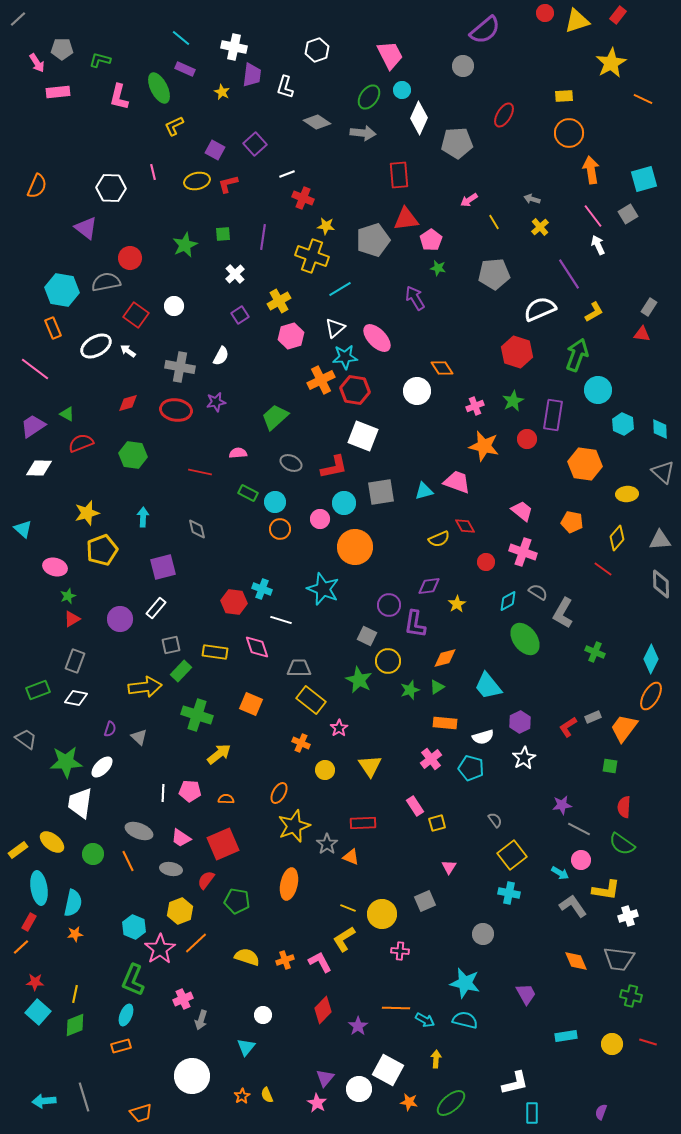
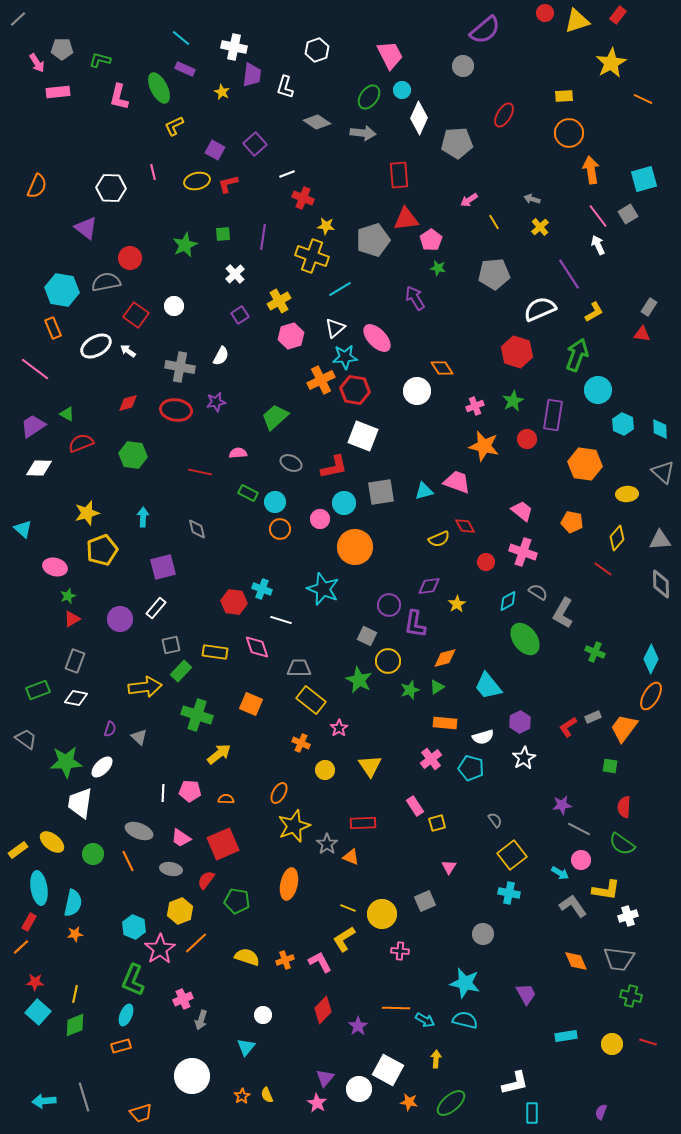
pink line at (593, 216): moved 5 px right
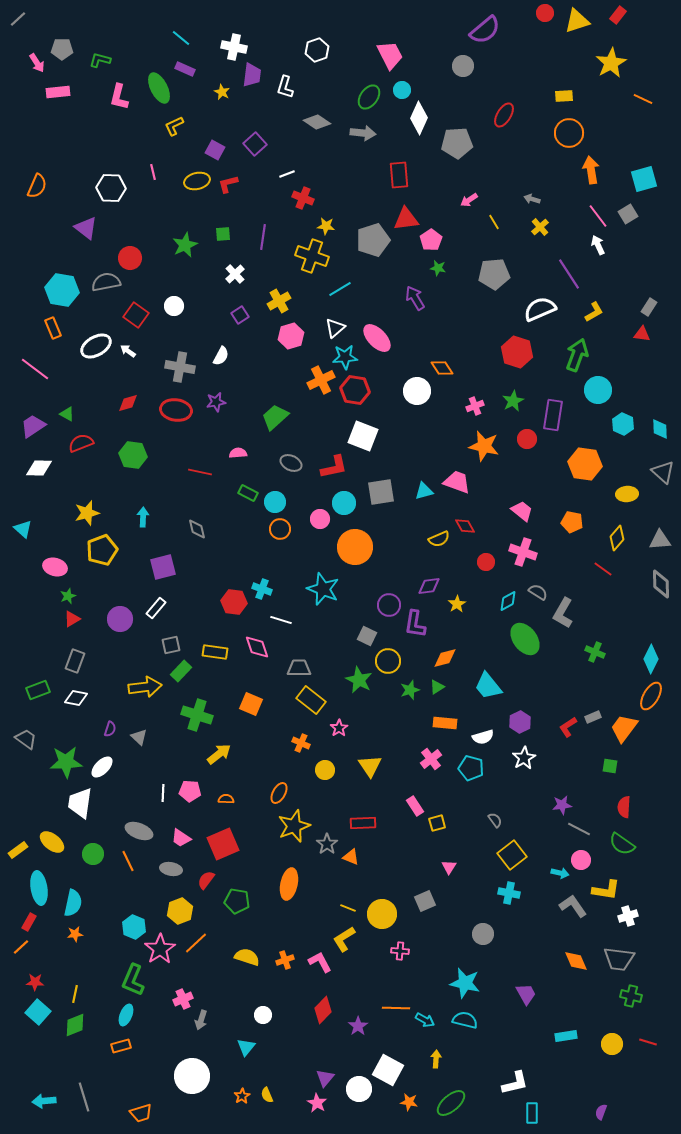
cyan arrow at (560, 873): rotated 18 degrees counterclockwise
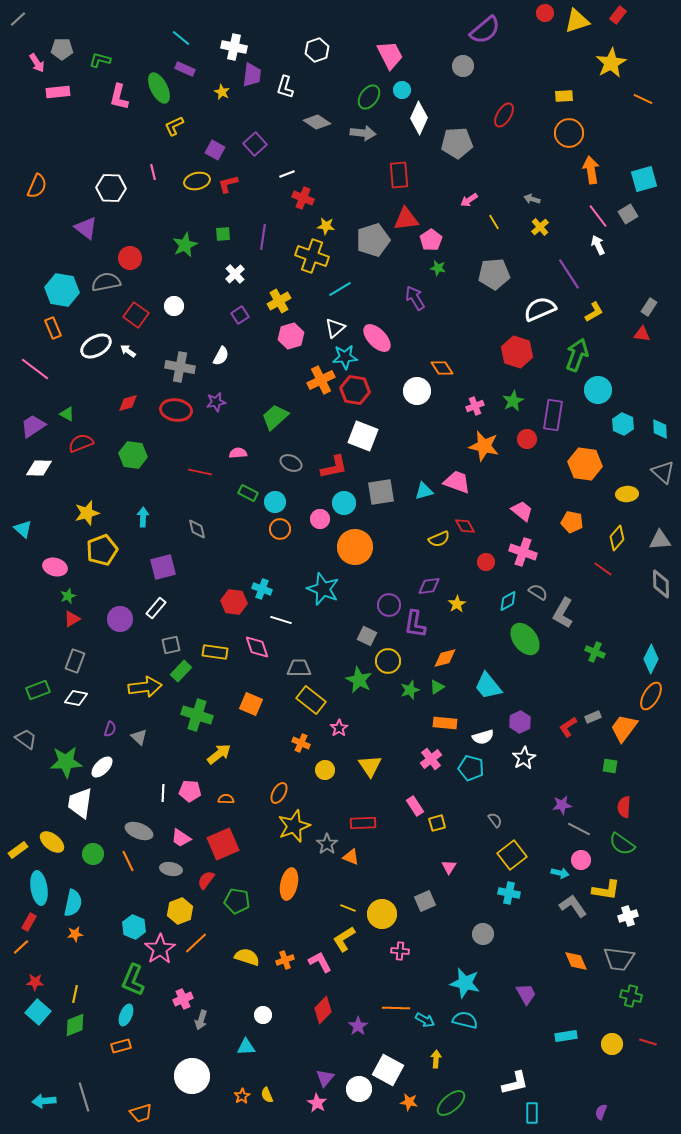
cyan triangle at (246, 1047): rotated 48 degrees clockwise
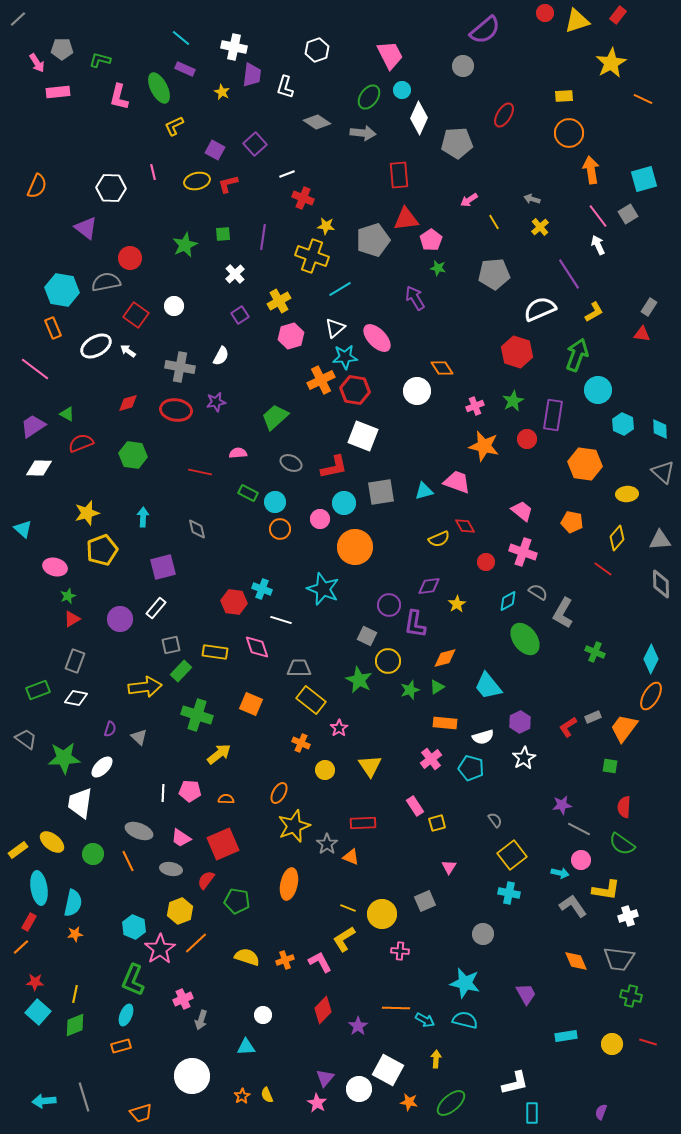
green star at (66, 762): moved 2 px left, 4 px up
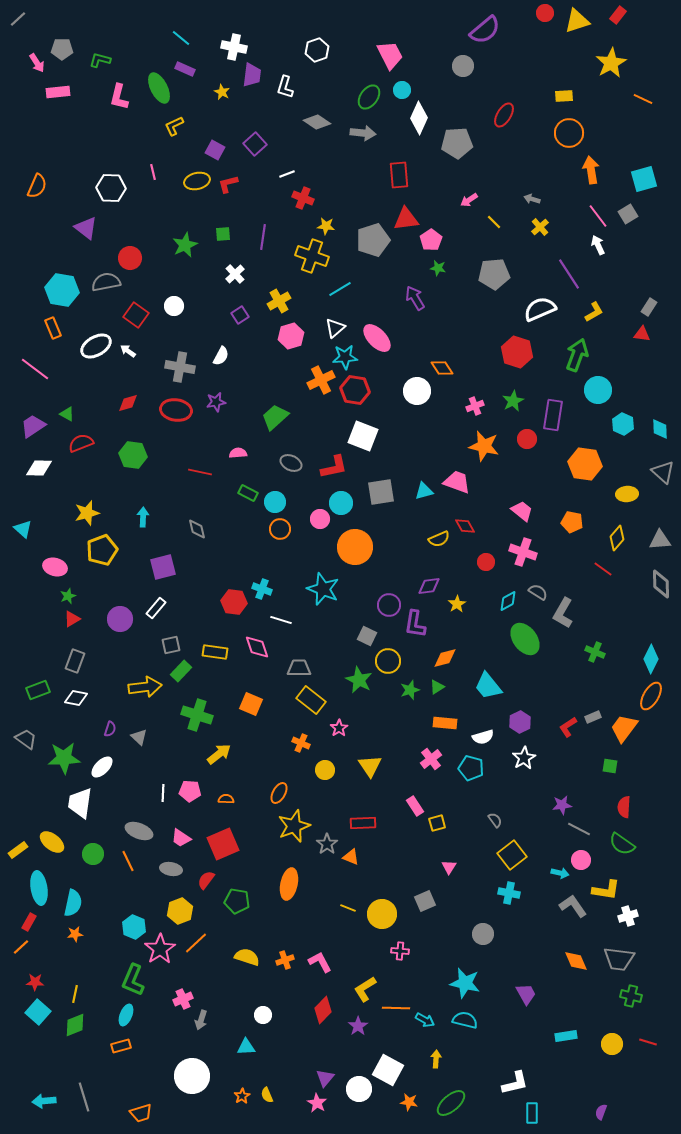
yellow line at (494, 222): rotated 14 degrees counterclockwise
cyan circle at (344, 503): moved 3 px left
yellow L-shape at (344, 939): moved 21 px right, 50 px down
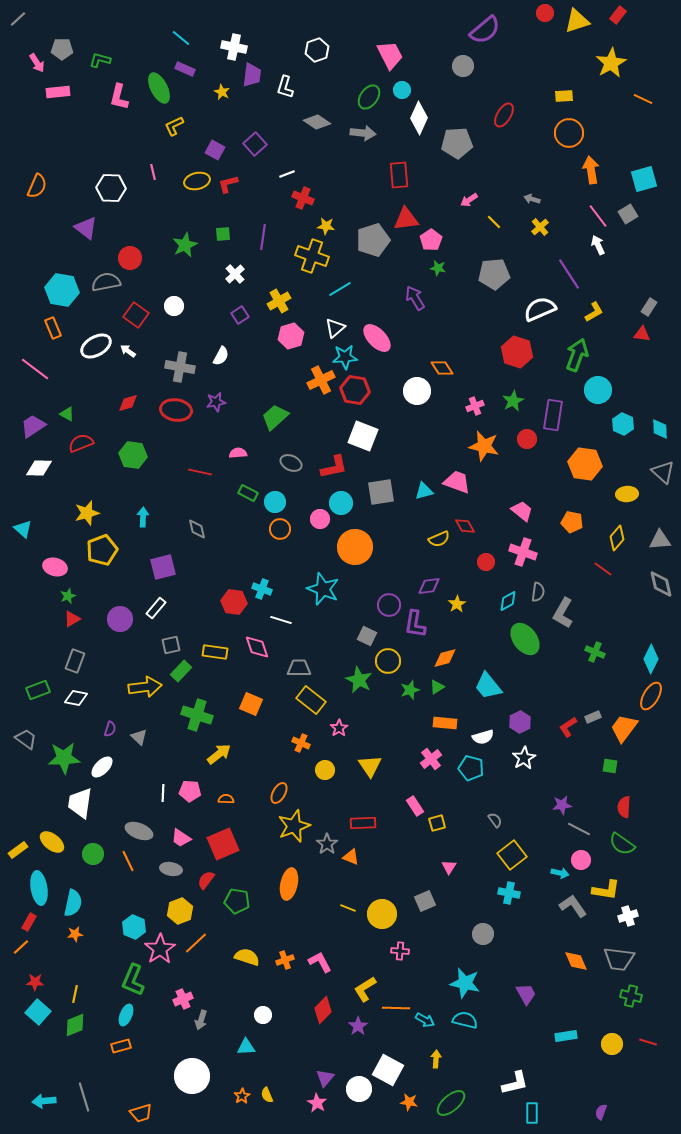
gray diamond at (661, 584): rotated 12 degrees counterclockwise
gray semicircle at (538, 592): rotated 66 degrees clockwise
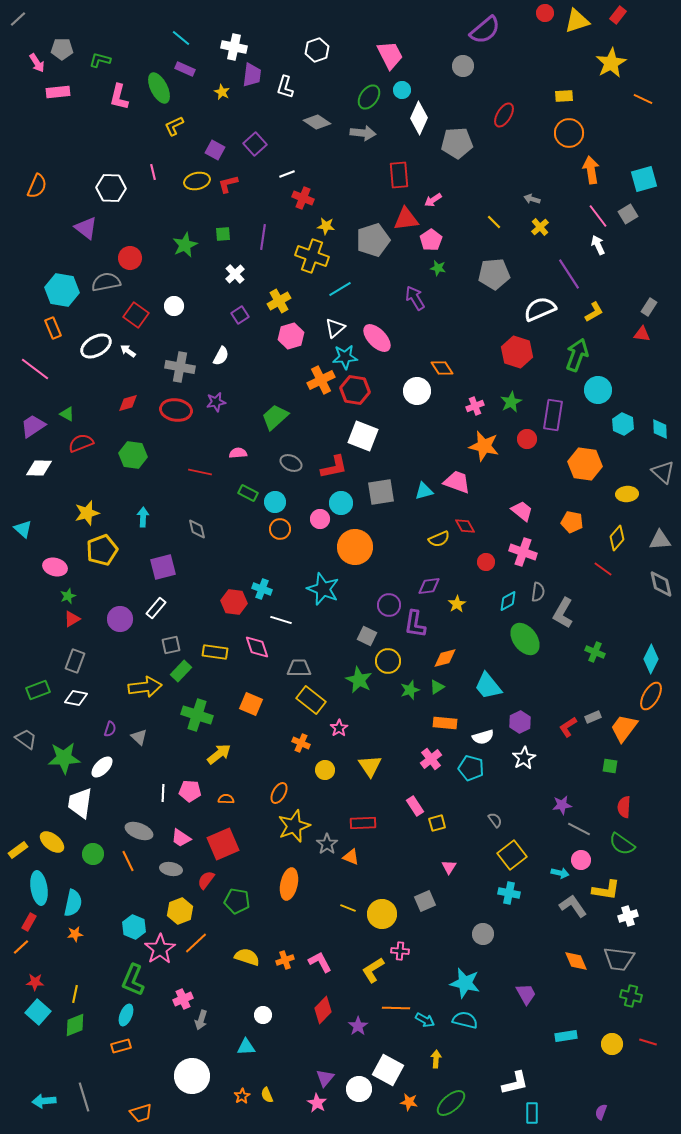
pink arrow at (469, 200): moved 36 px left
green star at (513, 401): moved 2 px left, 1 px down
yellow L-shape at (365, 989): moved 8 px right, 19 px up
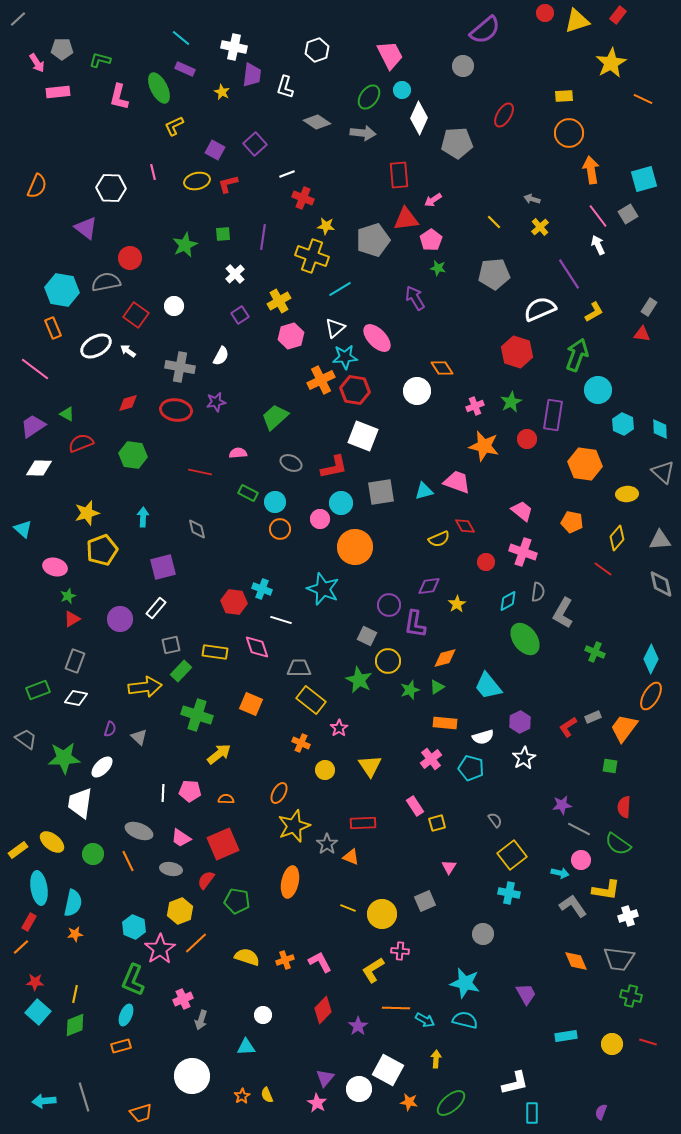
green semicircle at (622, 844): moved 4 px left
orange ellipse at (289, 884): moved 1 px right, 2 px up
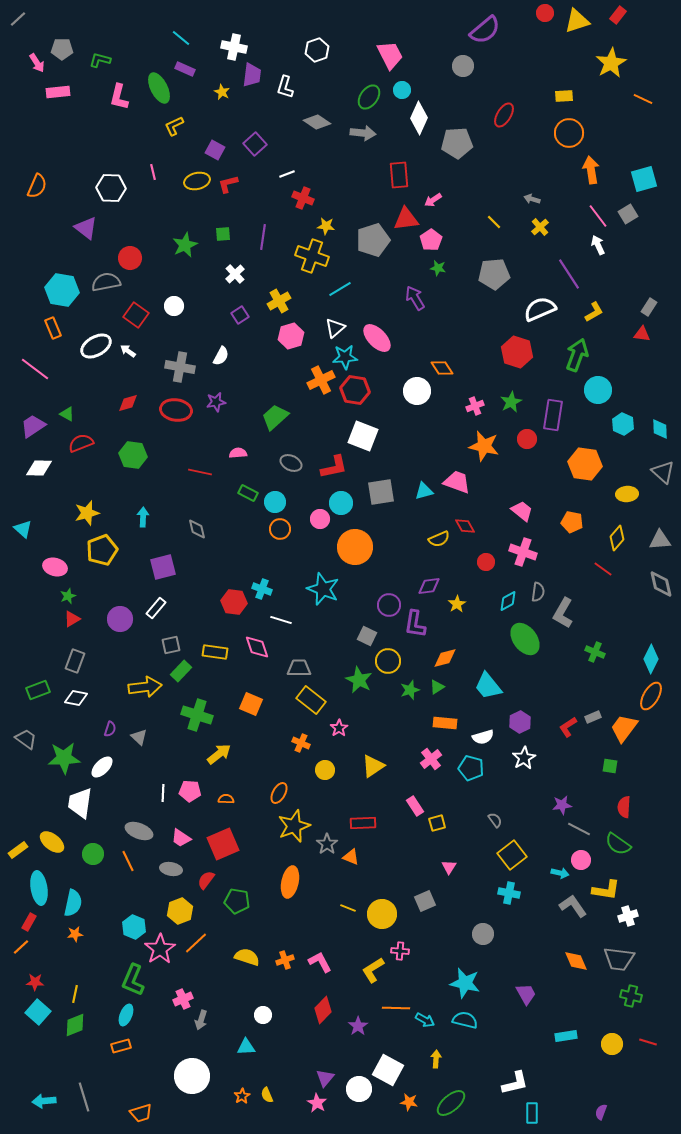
yellow triangle at (370, 766): moved 3 px right; rotated 30 degrees clockwise
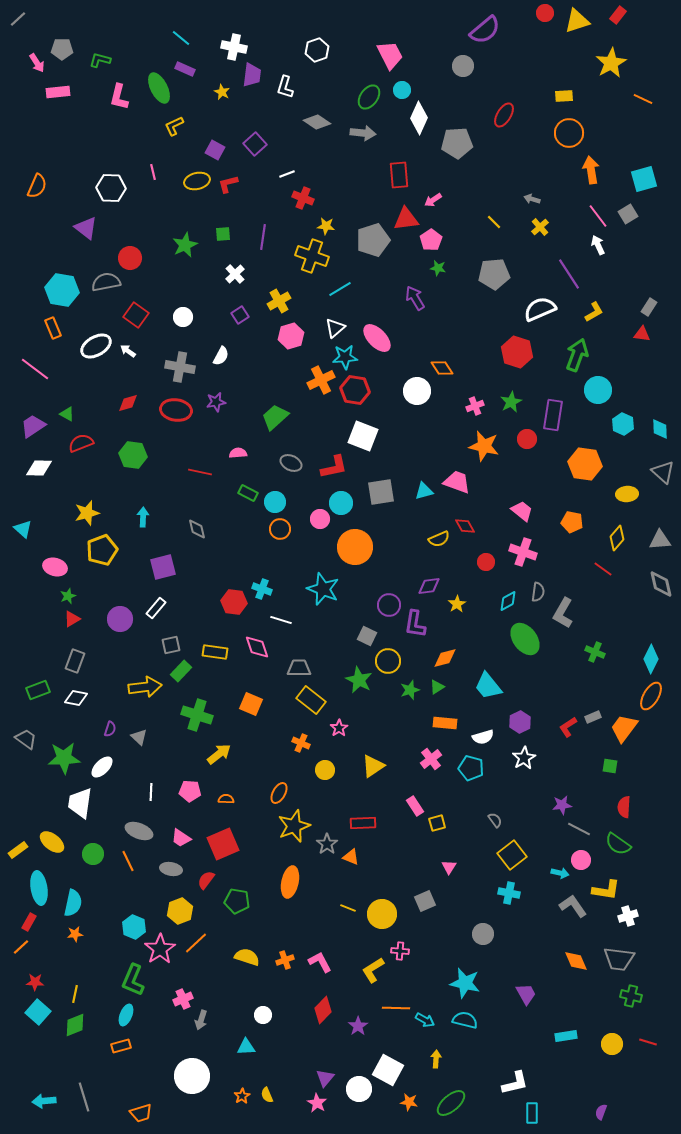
white circle at (174, 306): moved 9 px right, 11 px down
white line at (163, 793): moved 12 px left, 1 px up
